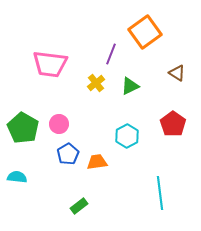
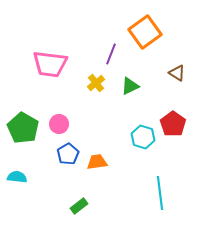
cyan hexagon: moved 16 px right, 1 px down; rotated 15 degrees counterclockwise
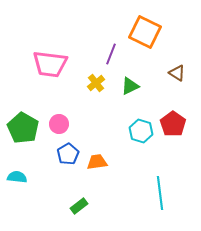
orange square: rotated 28 degrees counterclockwise
cyan hexagon: moved 2 px left, 6 px up
